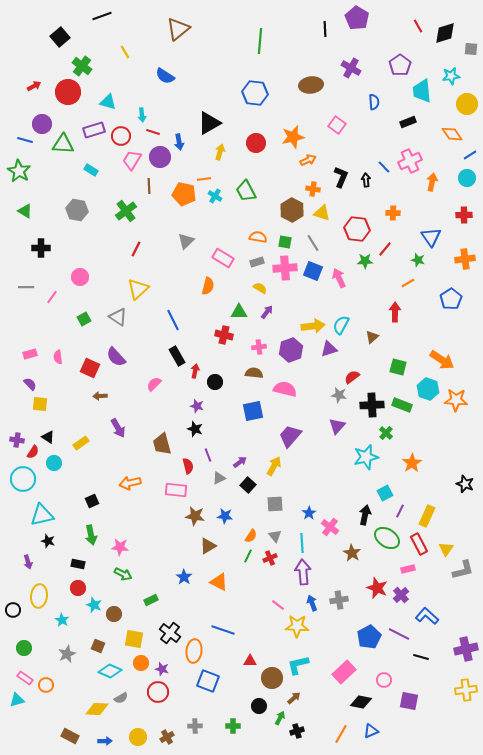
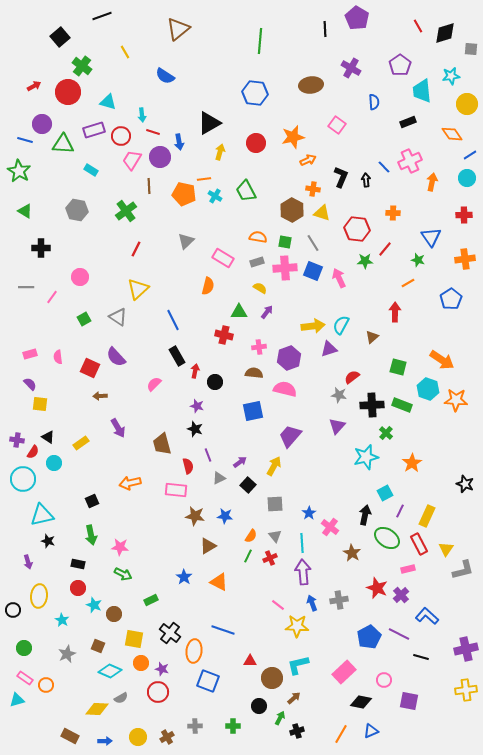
purple hexagon at (291, 350): moved 2 px left, 8 px down
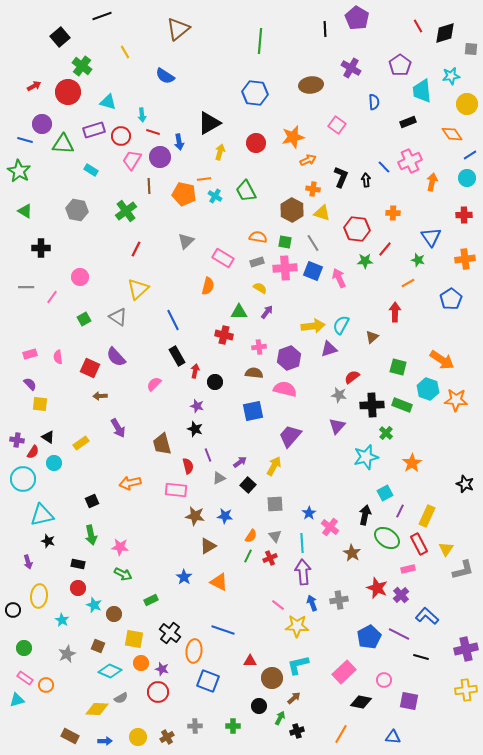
blue triangle at (371, 731): moved 22 px right, 6 px down; rotated 28 degrees clockwise
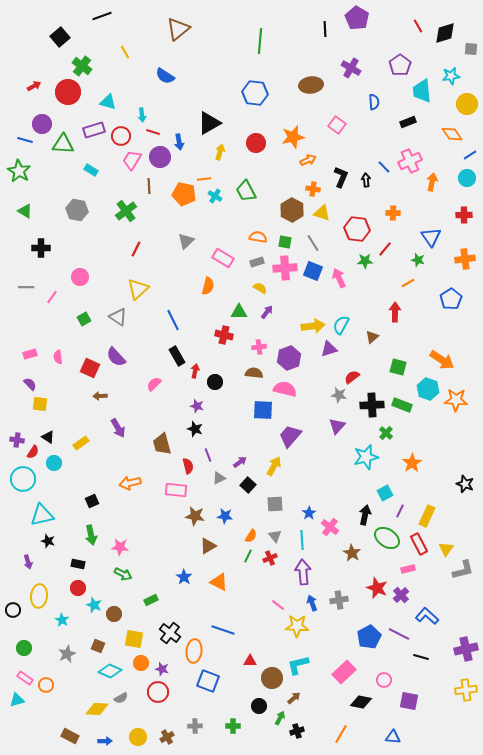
blue square at (253, 411): moved 10 px right, 1 px up; rotated 15 degrees clockwise
cyan line at (302, 543): moved 3 px up
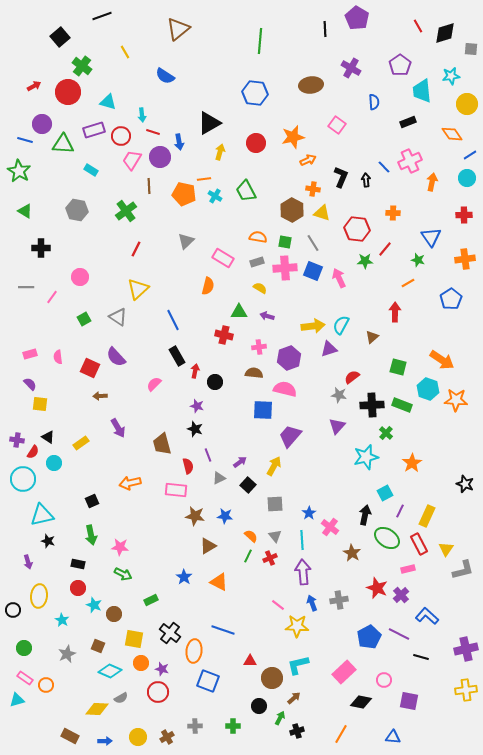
purple arrow at (267, 312): moved 4 px down; rotated 112 degrees counterclockwise
orange semicircle at (251, 536): rotated 80 degrees counterclockwise
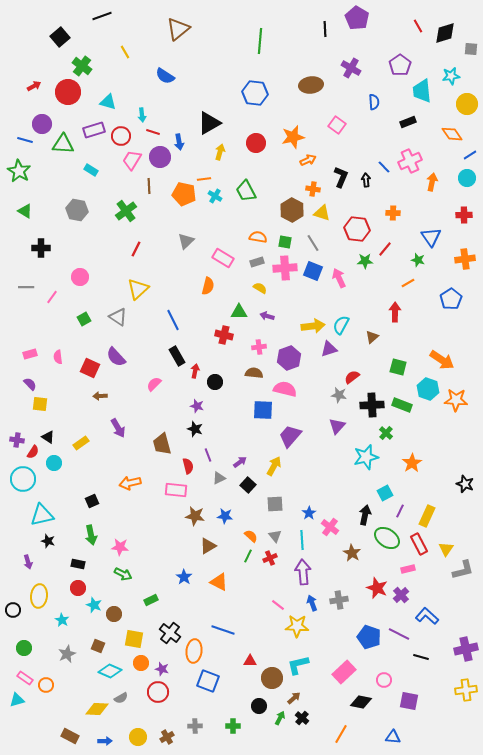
blue pentagon at (369, 637): rotated 25 degrees counterclockwise
black cross at (297, 731): moved 5 px right, 13 px up; rotated 32 degrees counterclockwise
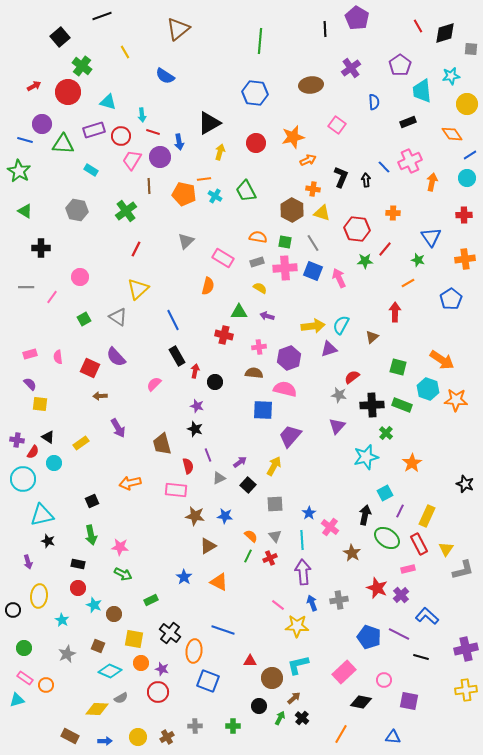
purple cross at (351, 68): rotated 24 degrees clockwise
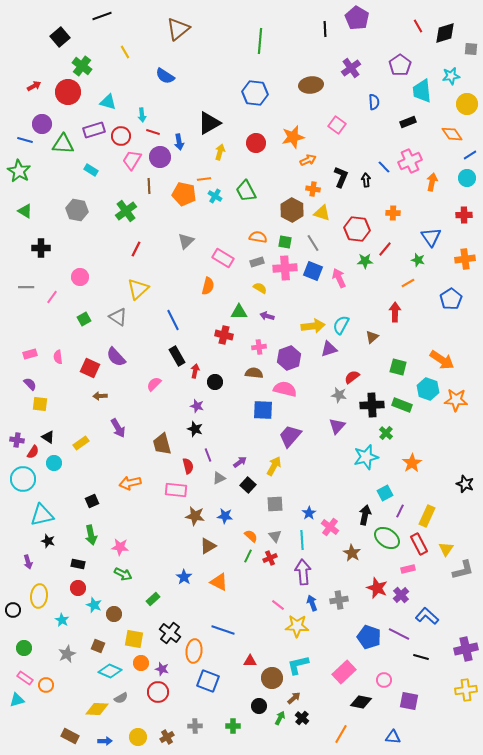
green rectangle at (151, 600): moved 2 px right, 1 px up; rotated 16 degrees counterclockwise
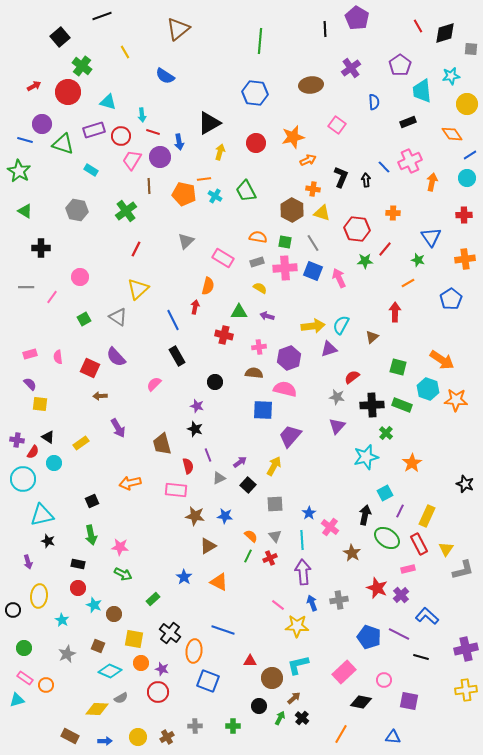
green triangle at (63, 144): rotated 15 degrees clockwise
red arrow at (195, 371): moved 64 px up
gray star at (339, 395): moved 2 px left, 2 px down
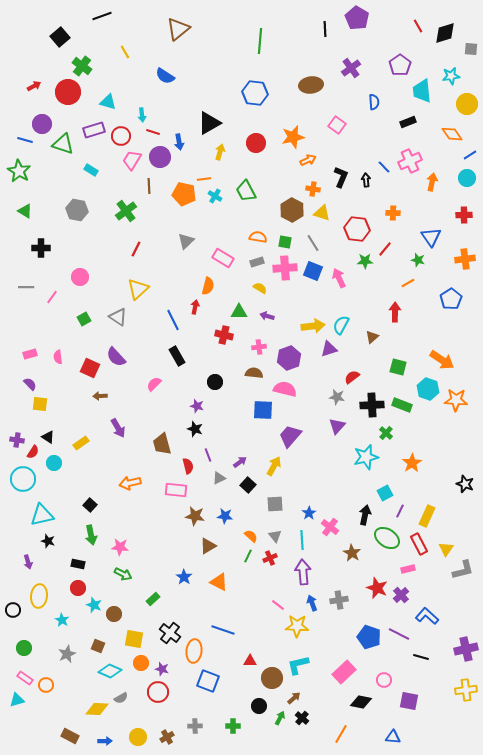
black square at (92, 501): moved 2 px left, 4 px down; rotated 24 degrees counterclockwise
